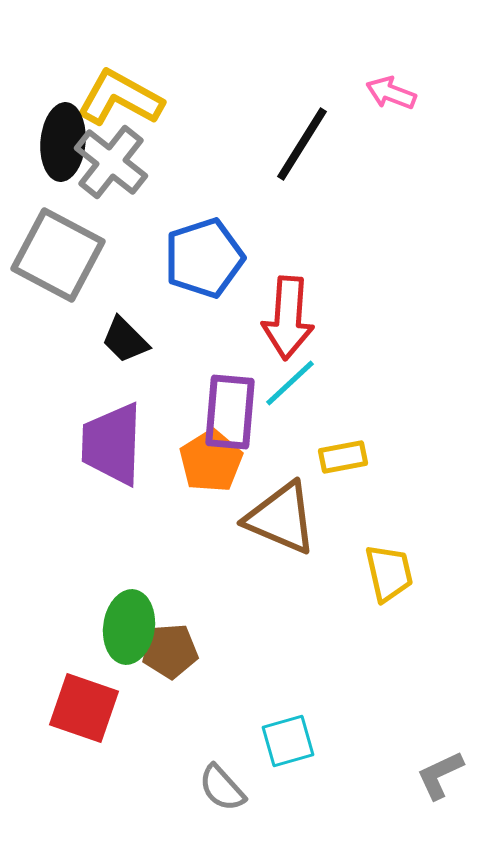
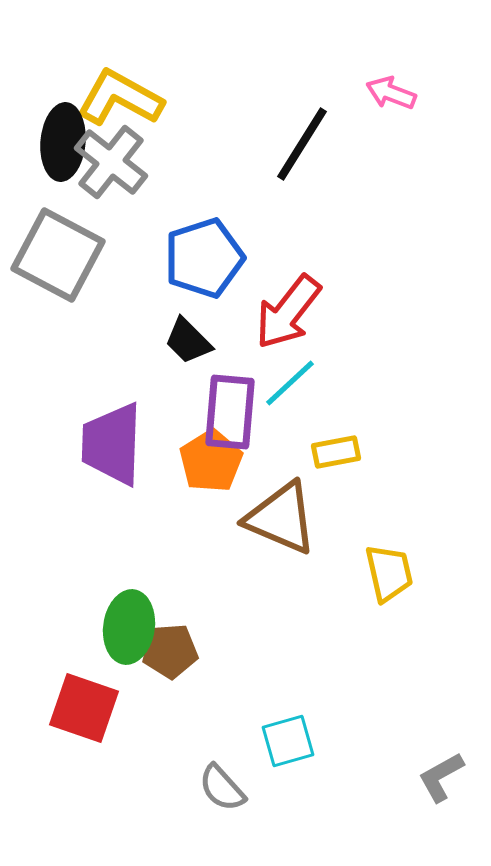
red arrow: moved 6 px up; rotated 34 degrees clockwise
black trapezoid: moved 63 px right, 1 px down
yellow rectangle: moved 7 px left, 5 px up
gray L-shape: moved 1 px right, 2 px down; rotated 4 degrees counterclockwise
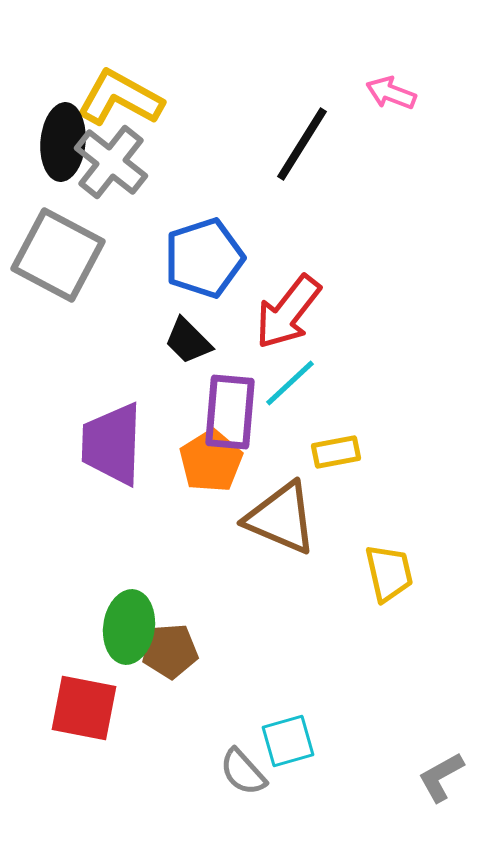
red square: rotated 8 degrees counterclockwise
gray semicircle: moved 21 px right, 16 px up
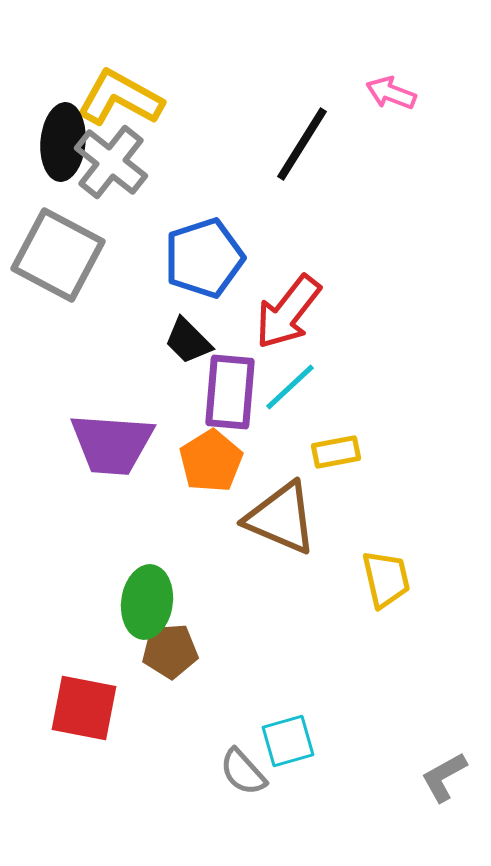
cyan line: moved 4 px down
purple rectangle: moved 20 px up
purple trapezoid: rotated 88 degrees counterclockwise
yellow trapezoid: moved 3 px left, 6 px down
green ellipse: moved 18 px right, 25 px up
gray L-shape: moved 3 px right
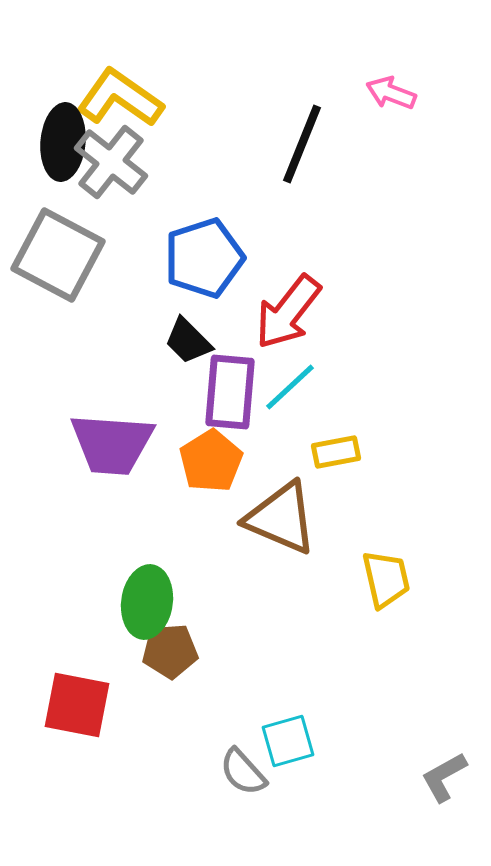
yellow L-shape: rotated 6 degrees clockwise
black line: rotated 10 degrees counterclockwise
red square: moved 7 px left, 3 px up
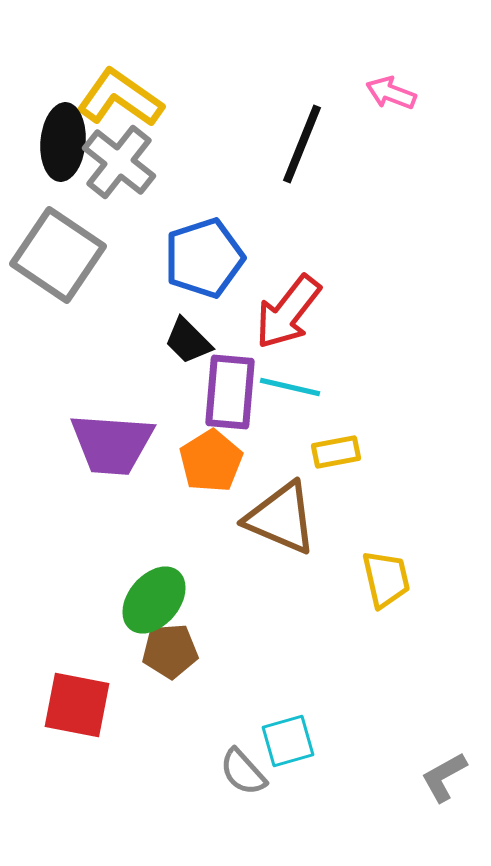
gray cross: moved 8 px right
gray square: rotated 6 degrees clockwise
cyan line: rotated 56 degrees clockwise
green ellipse: moved 7 px right, 2 px up; rotated 32 degrees clockwise
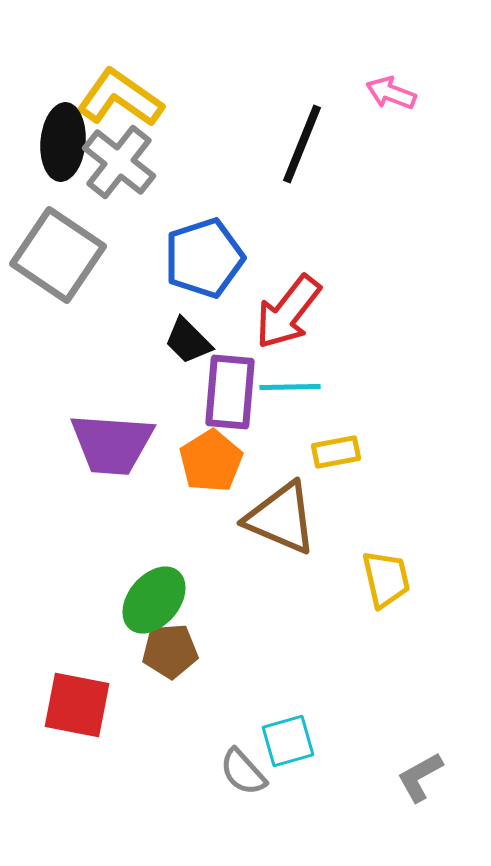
cyan line: rotated 14 degrees counterclockwise
gray L-shape: moved 24 px left
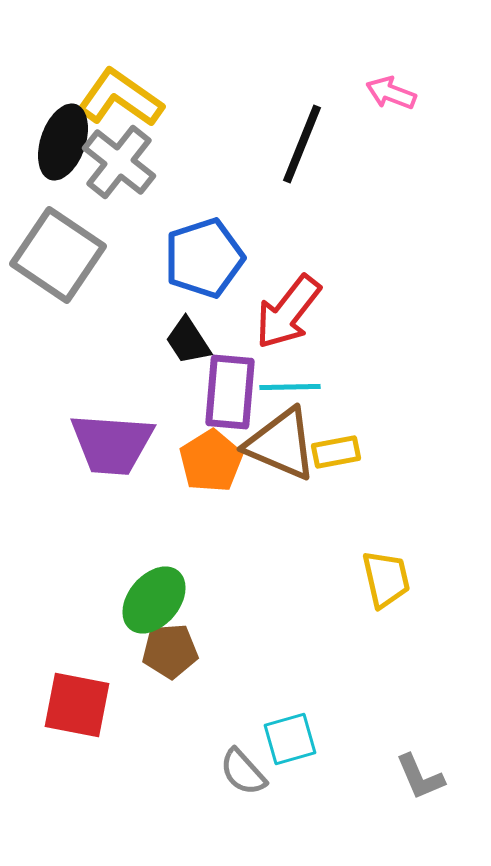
black ellipse: rotated 14 degrees clockwise
black trapezoid: rotated 12 degrees clockwise
brown triangle: moved 74 px up
cyan square: moved 2 px right, 2 px up
gray L-shape: rotated 84 degrees counterclockwise
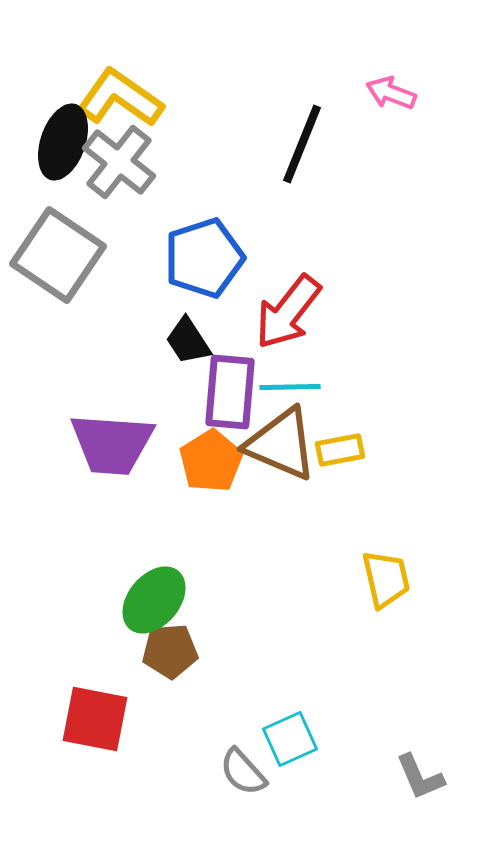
yellow rectangle: moved 4 px right, 2 px up
red square: moved 18 px right, 14 px down
cyan square: rotated 8 degrees counterclockwise
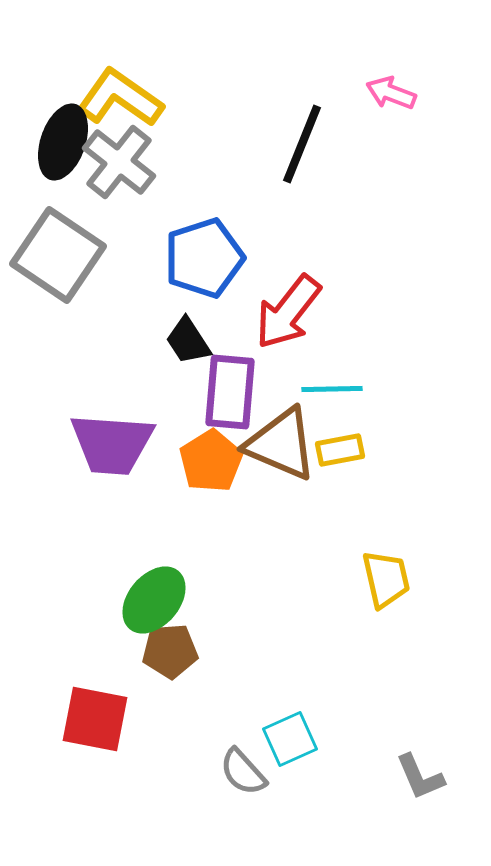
cyan line: moved 42 px right, 2 px down
